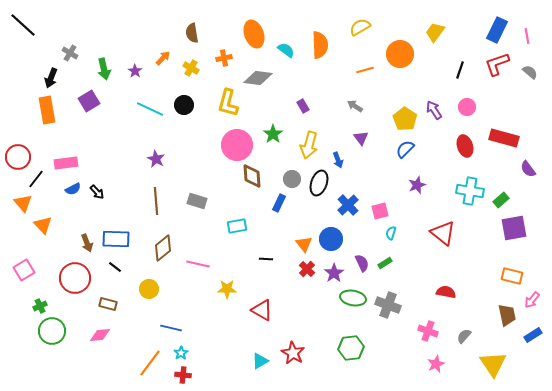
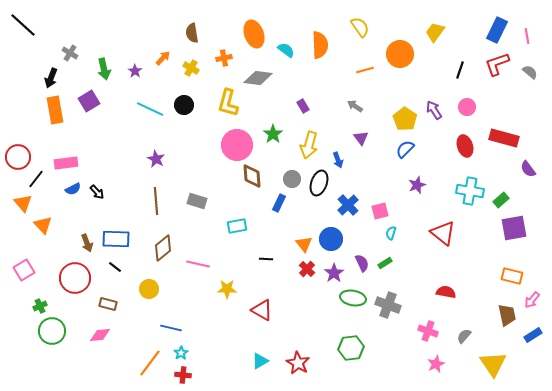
yellow semicircle at (360, 27): rotated 85 degrees clockwise
orange rectangle at (47, 110): moved 8 px right
red star at (293, 353): moved 5 px right, 10 px down
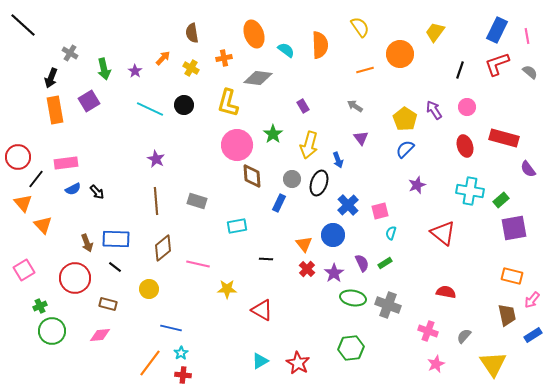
blue circle at (331, 239): moved 2 px right, 4 px up
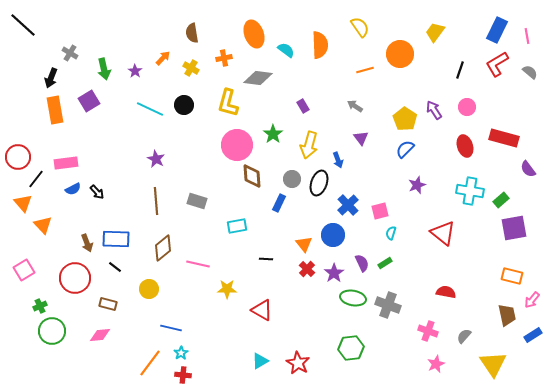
red L-shape at (497, 64): rotated 12 degrees counterclockwise
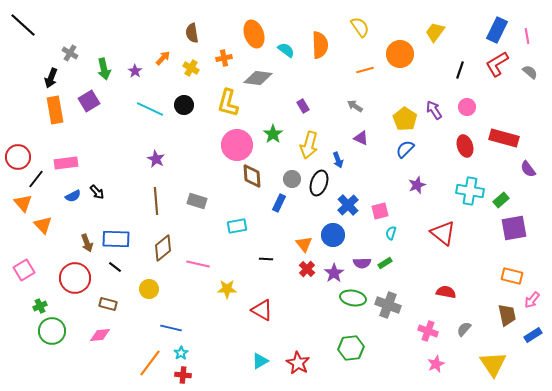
purple triangle at (361, 138): rotated 28 degrees counterclockwise
blue semicircle at (73, 189): moved 7 px down
purple semicircle at (362, 263): rotated 114 degrees clockwise
gray semicircle at (464, 336): moved 7 px up
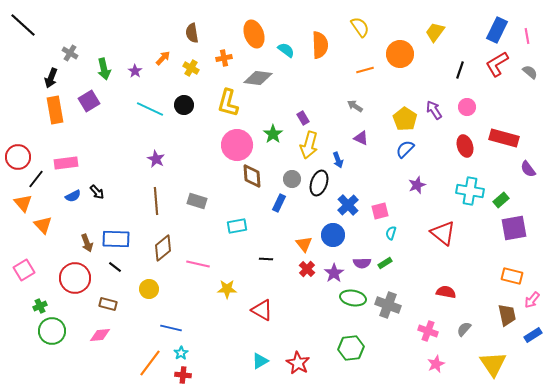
purple rectangle at (303, 106): moved 12 px down
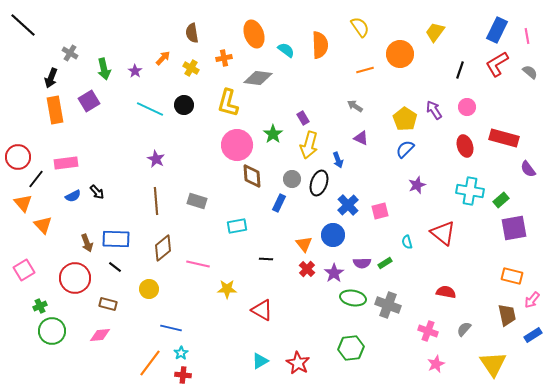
cyan semicircle at (391, 233): moved 16 px right, 9 px down; rotated 32 degrees counterclockwise
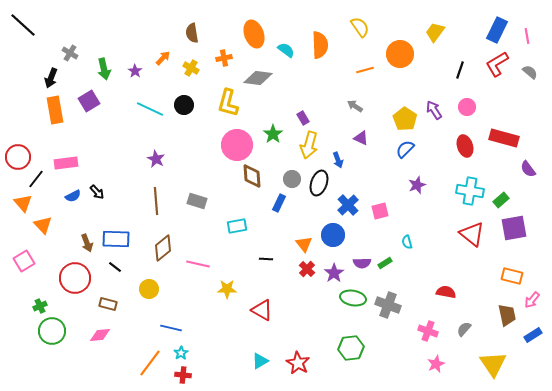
red triangle at (443, 233): moved 29 px right, 1 px down
pink square at (24, 270): moved 9 px up
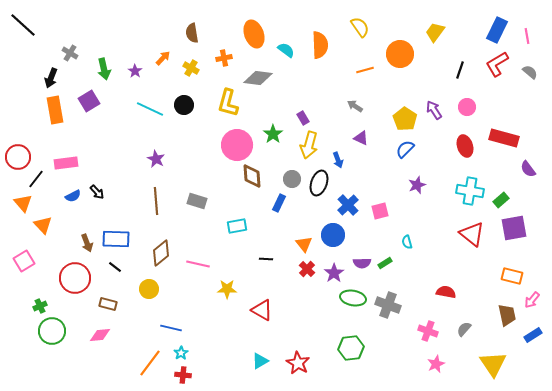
brown diamond at (163, 248): moved 2 px left, 5 px down
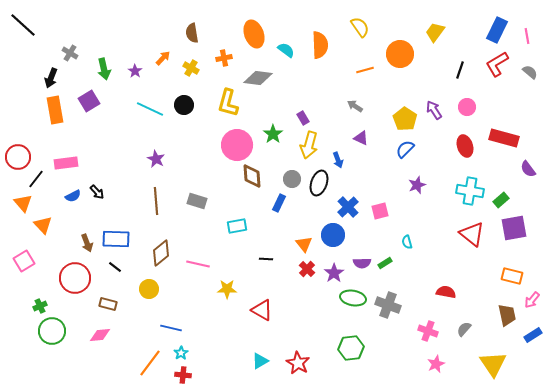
blue cross at (348, 205): moved 2 px down
